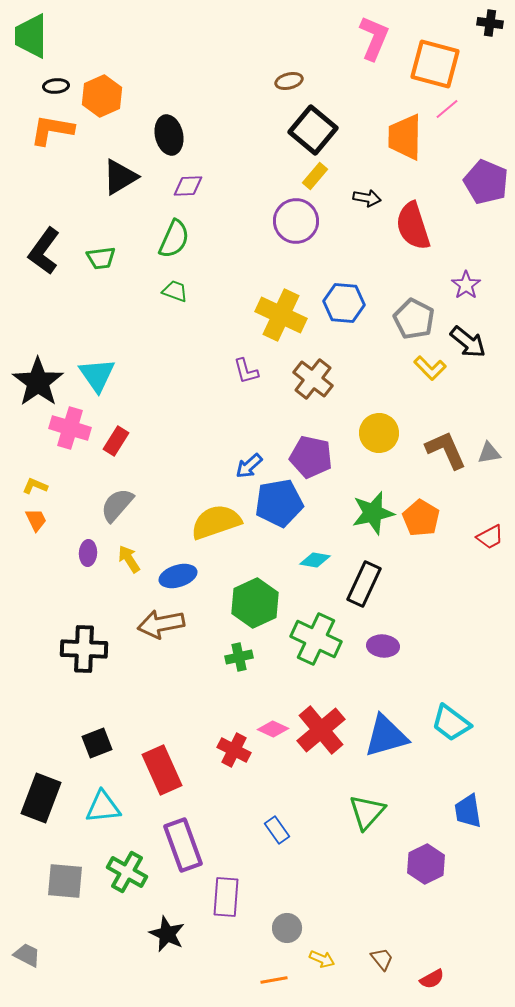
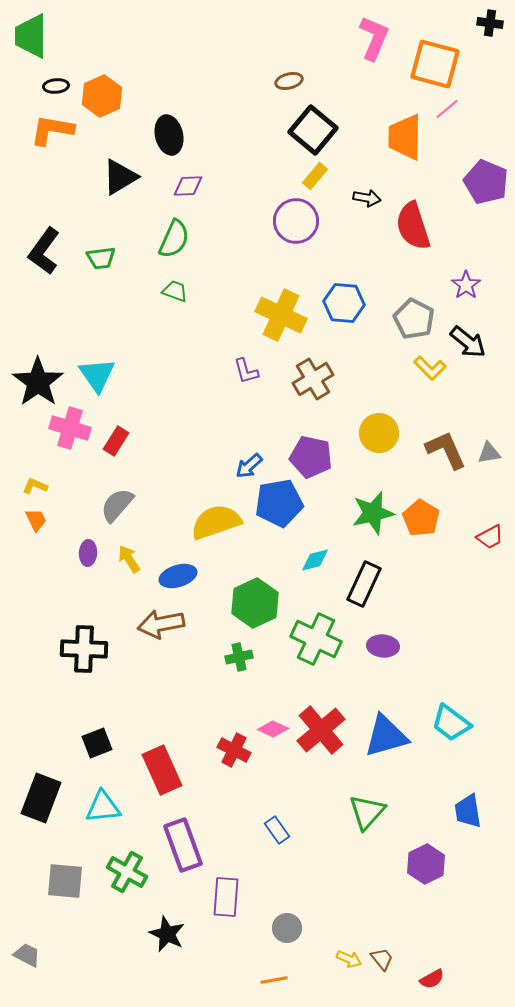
brown cross at (313, 379): rotated 21 degrees clockwise
cyan diamond at (315, 560): rotated 24 degrees counterclockwise
yellow arrow at (322, 959): moved 27 px right
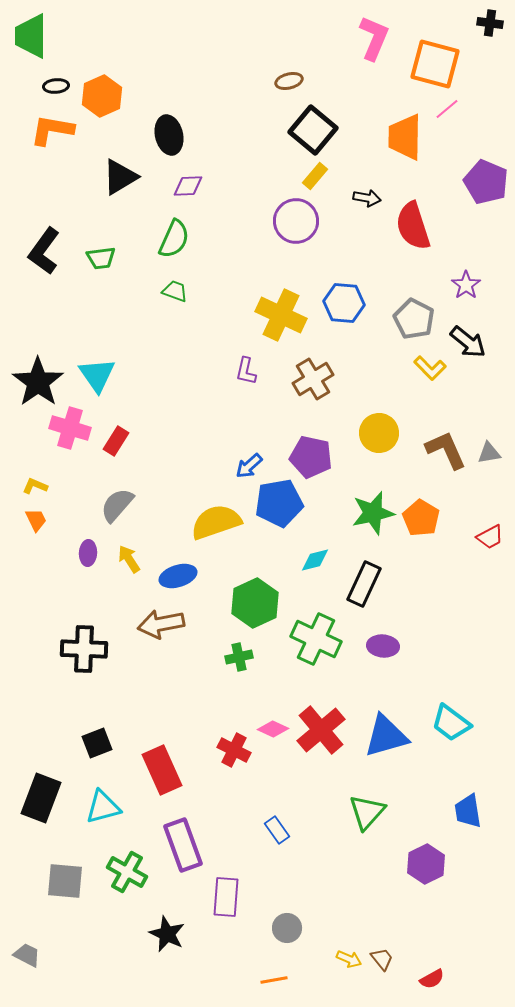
purple L-shape at (246, 371): rotated 28 degrees clockwise
cyan triangle at (103, 807): rotated 9 degrees counterclockwise
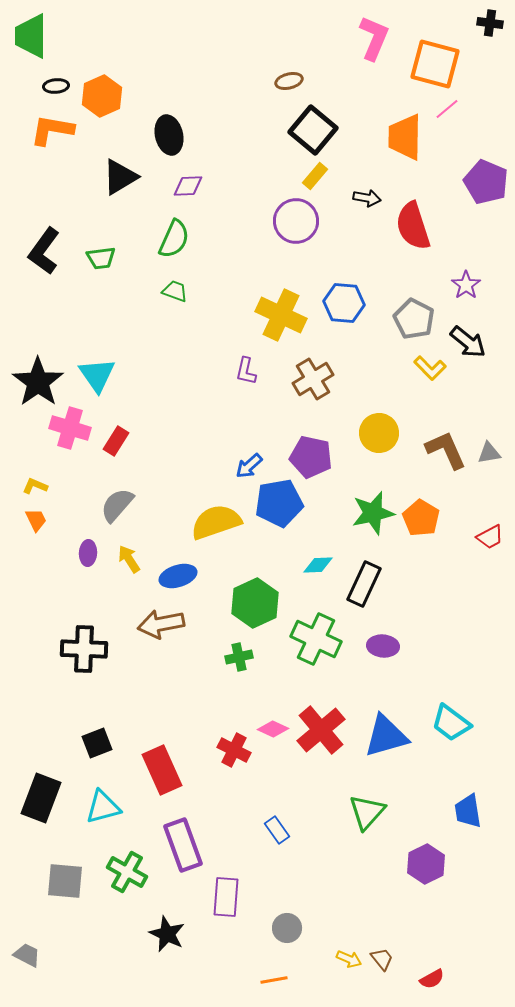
cyan diamond at (315, 560): moved 3 px right, 5 px down; rotated 12 degrees clockwise
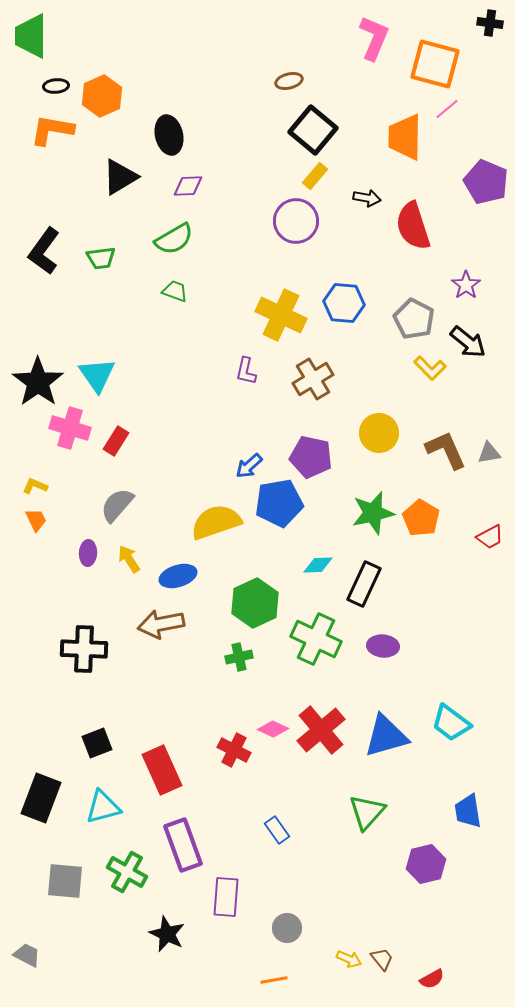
green semicircle at (174, 239): rotated 36 degrees clockwise
purple hexagon at (426, 864): rotated 12 degrees clockwise
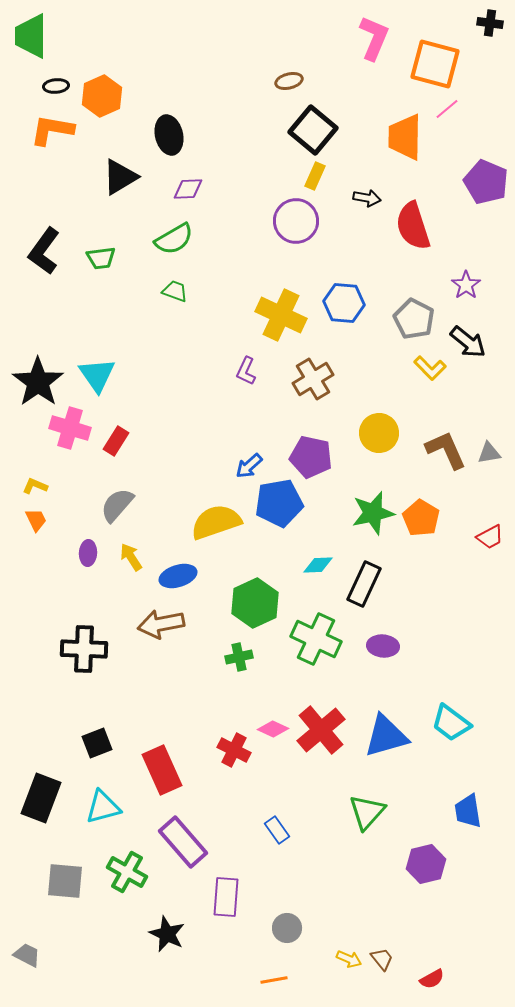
yellow rectangle at (315, 176): rotated 16 degrees counterclockwise
purple diamond at (188, 186): moved 3 px down
purple L-shape at (246, 371): rotated 12 degrees clockwise
yellow arrow at (129, 559): moved 2 px right, 2 px up
purple rectangle at (183, 845): moved 3 px up; rotated 21 degrees counterclockwise
